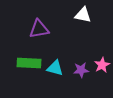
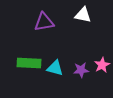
purple triangle: moved 5 px right, 7 px up
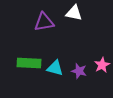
white triangle: moved 9 px left, 2 px up
purple star: moved 2 px left, 1 px down; rotated 21 degrees clockwise
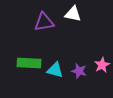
white triangle: moved 1 px left, 1 px down
cyan triangle: moved 2 px down
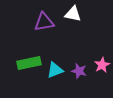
green rectangle: rotated 15 degrees counterclockwise
cyan triangle: rotated 36 degrees counterclockwise
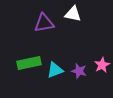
purple triangle: moved 1 px down
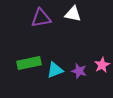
purple triangle: moved 3 px left, 5 px up
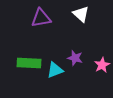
white triangle: moved 8 px right; rotated 30 degrees clockwise
green rectangle: rotated 15 degrees clockwise
purple star: moved 4 px left, 13 px up
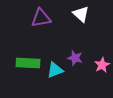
green rectangle: moved 1 px left
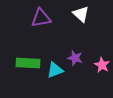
pink star: rotated 14 degrees counterclockwise
